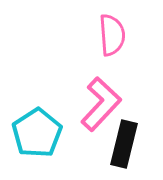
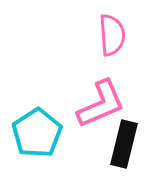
pink L-shape: rotated 24 degrees clockwise
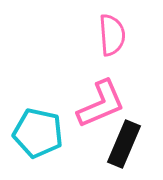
cyan pentagon: moved 1 px right; rotated 27 degrees counterclockwise
black rectangle: rotated 9 degrees clockwise
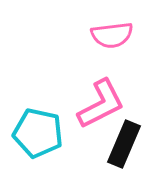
pink semicircle: rotated 87 degrees clockwise
pink L-shape: rotated 4 degrees counterclockwise
